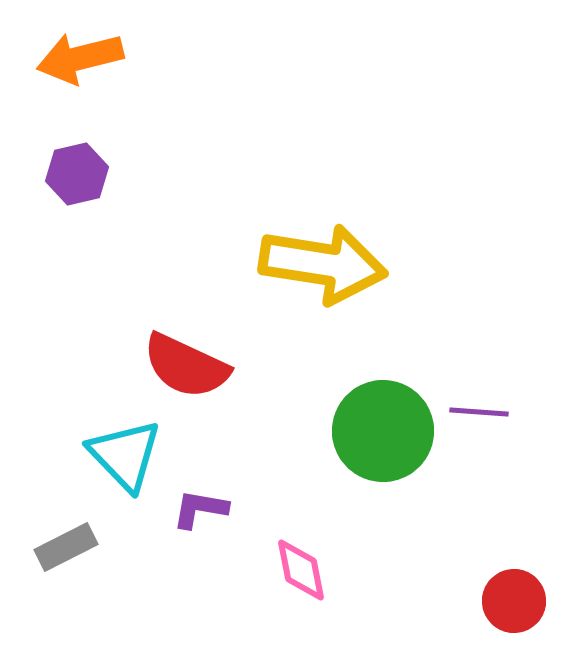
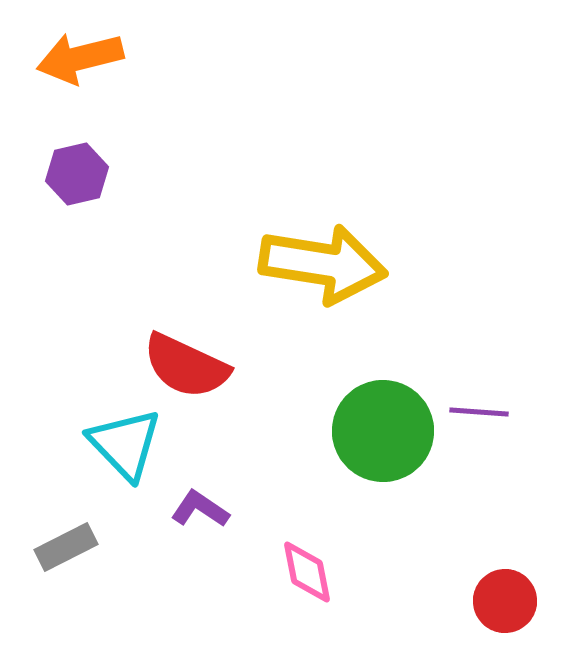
cyan triangle: moved 11 px up
purple L-shape: rotated 24 degrees clockwise
pink diamond: moved 6 px right, 2 px down
red circle: moved 9 px left
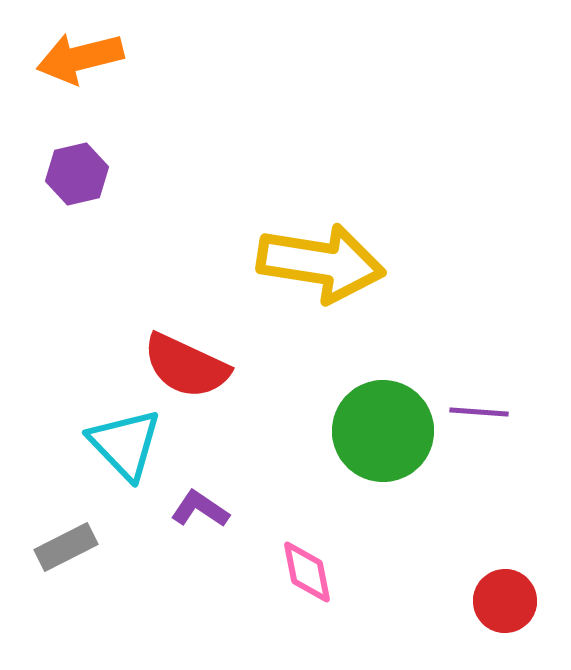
yellow arrow: moved 2 px left, 1 px up
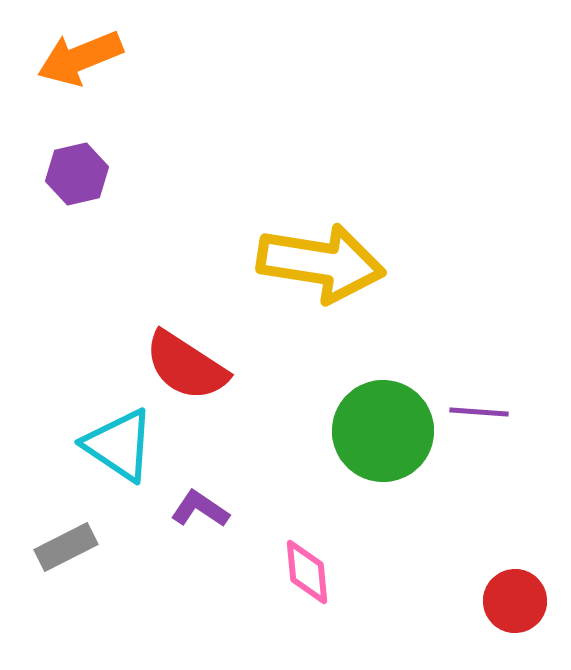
orange arrow: rotated 8 degrees counterclockwise
red semicircle: rotated 8 degrees clockwise
cyan triangle: moved 6 px left, 1 px down; rotated 12 degrees counterclockwise
pink diamond: rotated 6 degrees clockwise
red circle: moved 10 px right
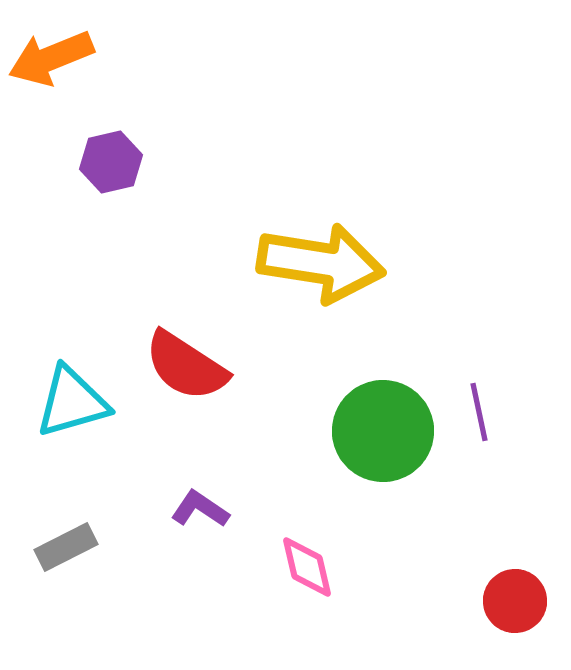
orange arrow: moved 29 px left
purple hexagon: moved 34 px right, 12 px up
purple line: rotated 74 degrees clockwise
cyan triangle: moved 47 px left, 43 px up; rotated 50 degrees counterclockwise
pink diamond: moved 5 px up; rotated 8 degrees counterclockwise
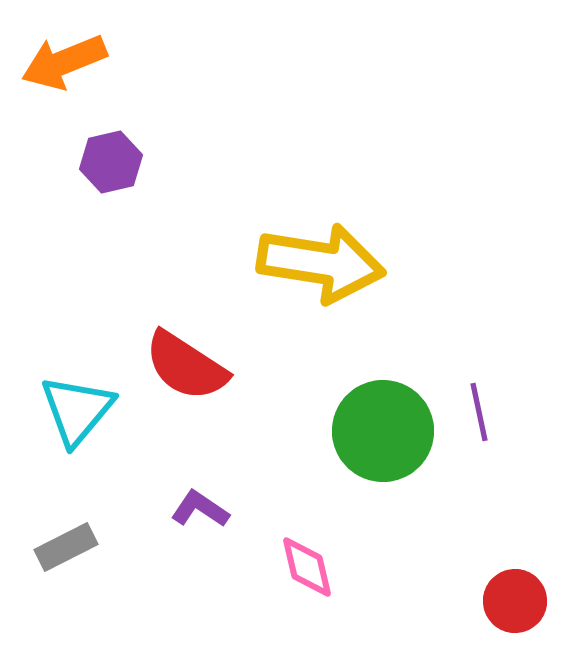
orange arrow: moved 13 px right, 4 px down
cyan triangle: moved 5 px right, 8 px down; rotated 34 degrees counterclockwise
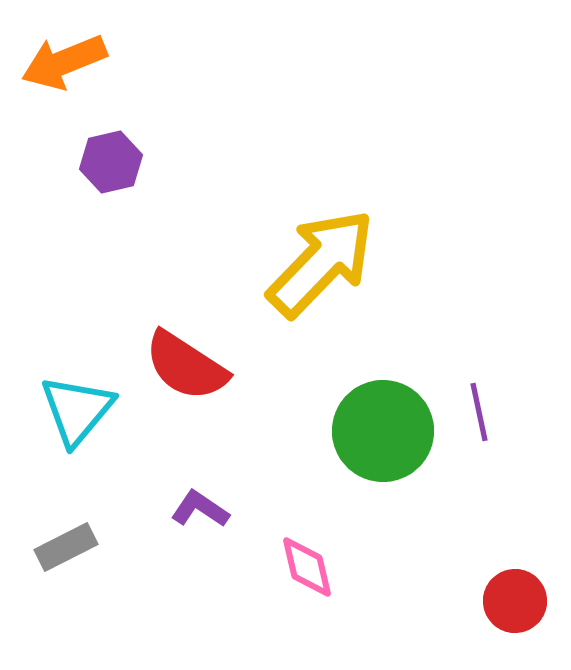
yellow arrow: rotated 55 degrees counterclockwise
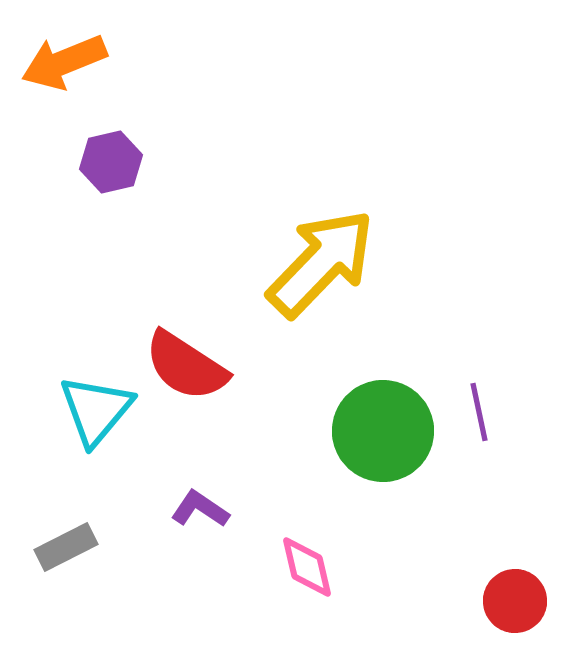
cyan triangle: moved 19 px right
